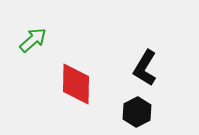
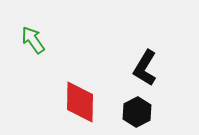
green arrow: rotated 84 degrees counterclockwise
red diamond: moved 4 px right, 18 px down
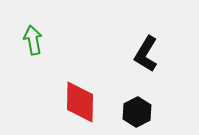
green arrow: rotated 24 degrees clockwise
black L-shape: moved 1 px right, 14 px up
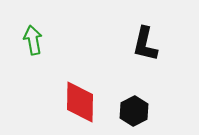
black L-shape: moved 1 px left, 10 px up; rotated 18 degrees counterclockwise
black hexagon: moved 3 px left, 1 px up
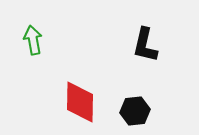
black L-shape: moved 1 px down
black hexagon: moved 1 px right; rotated 20 degrees clockwise
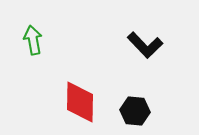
black L-shape: rotated 57 degrees counterclockwise
black hexagon: rotated 12 degrees clockwise
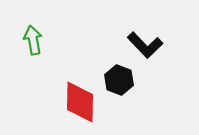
black hexagon: moved 16 px left, 31 px up; rotated 16 degrees clockwise
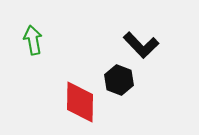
black L-shape: moved 4 px left
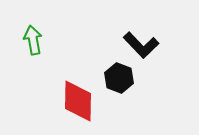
black hexagon: moved 2 px up
red diamond: moved 2 px left, 1 px up
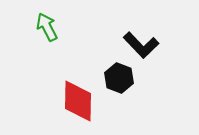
green arrow: moved 14 px right, 13 px up; rotated 16 degrees counterclockwise
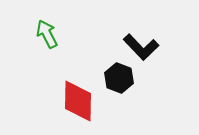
green arrow: moved 7 px down
black L-shape: moved 2 px down
